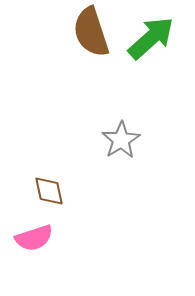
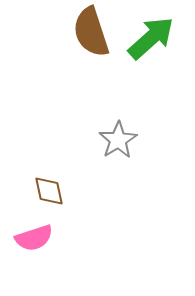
gray star: moved 3 px left
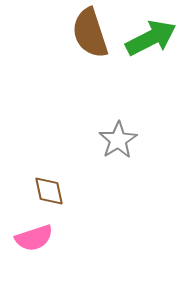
brown semicircle: moved 1 px left, 1 px down
green arrow: rotated 15 degrees clockwise
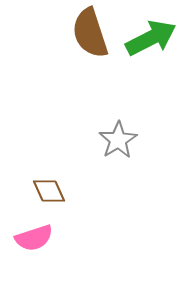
brown diamond: rotated 12 degrees counterclockwise
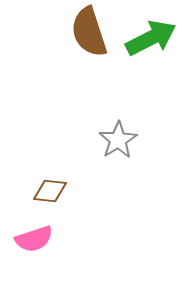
brown semicircle: moved 1 px left, 1 px up
brown diamond: moved 1 px right; rotated 60 degrees counterclockwise
pink semicircle: moved 1 px down
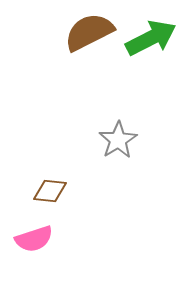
brown semicircle: rotated 81 degrees clockwise
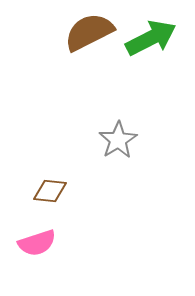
pink semicircle: moved 3 px right, 4 px down
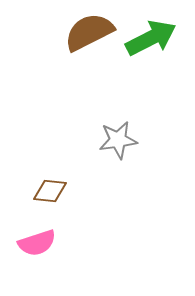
gray star: rotated 24 degrees clockwise
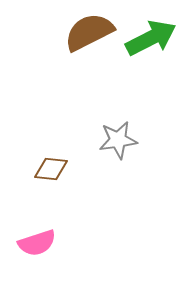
brown diamond: moved 1 px right, 22 px up
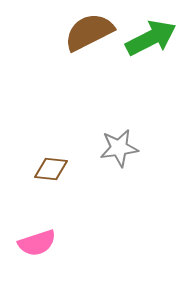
gray star: moved 1 px right, 8 px down
